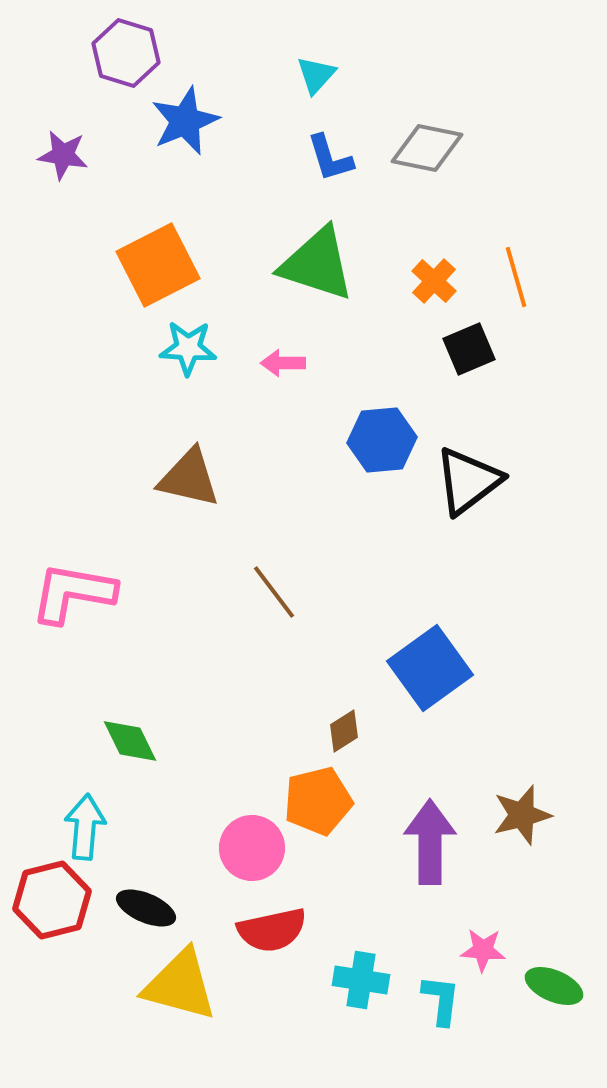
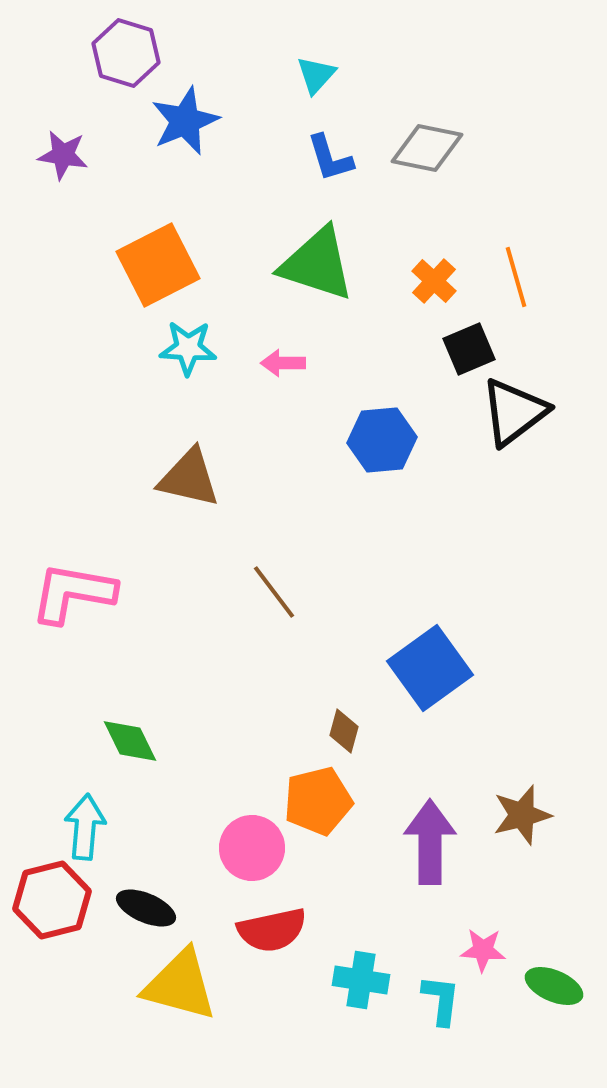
black triangle: moved 46 px right, 69 px up
brown diamond: rotated 42 degrees counterclockwise
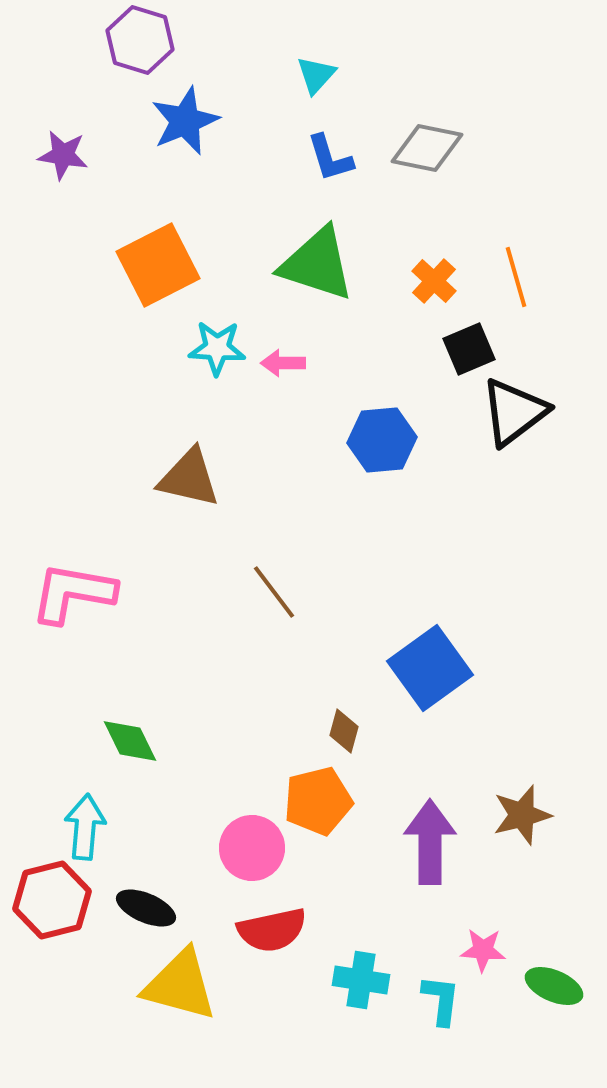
purple hexagon: moved 14 px right, 13 px up
cyan star: moved 29 px right
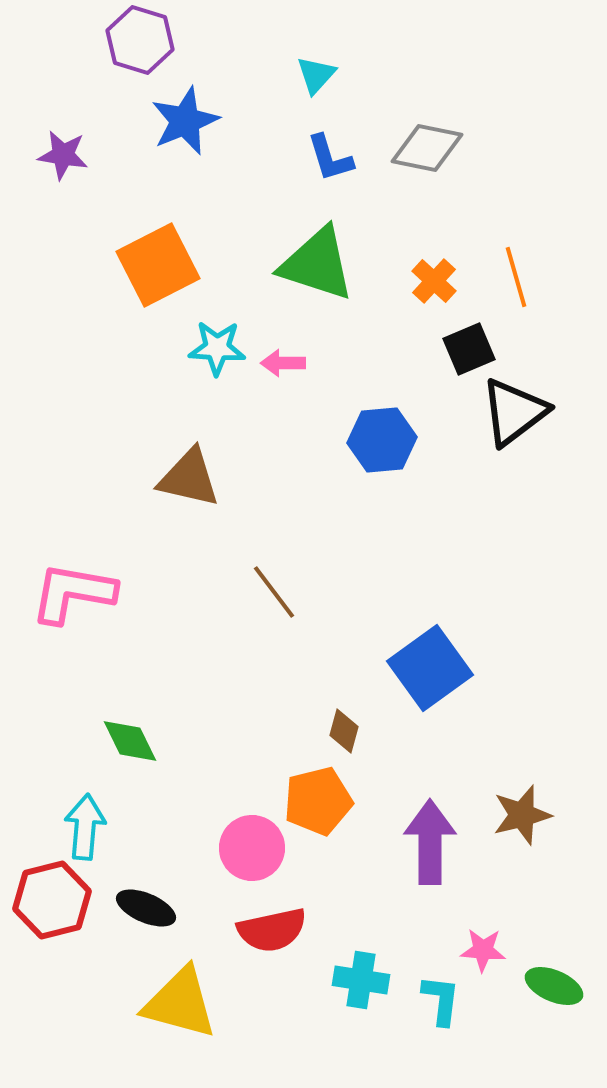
yellow triangle: moved 18 px down
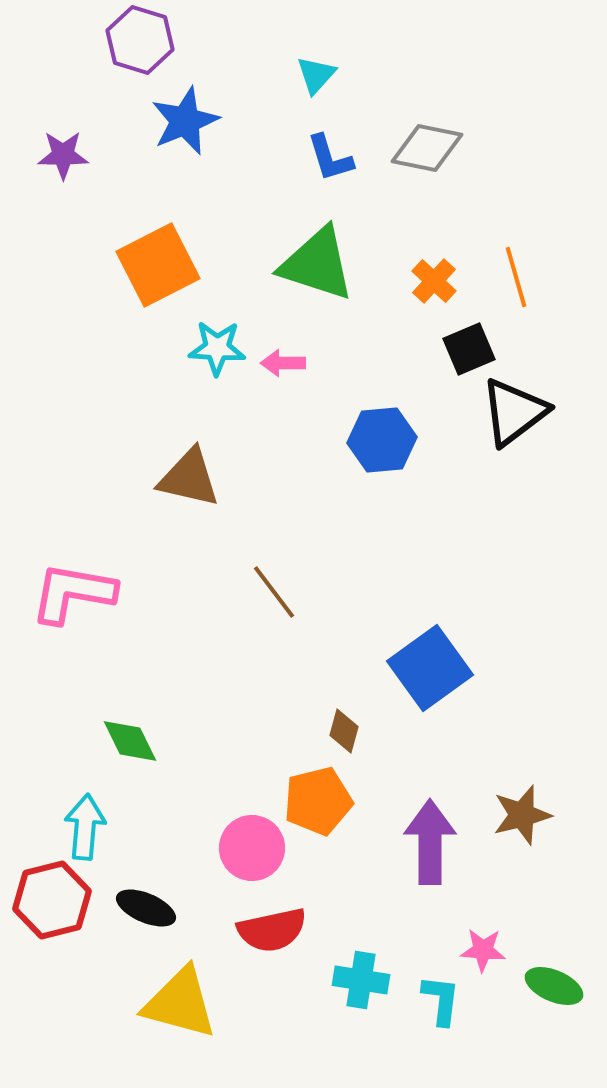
purple star: rotated 9 degrees counterclockwise
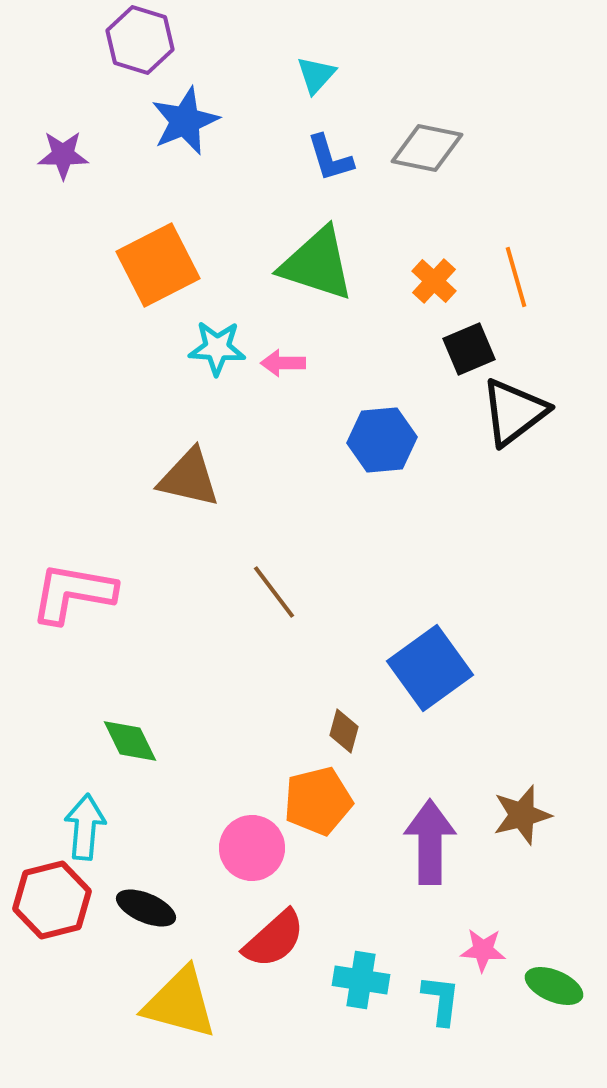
red semicircle: moved 2 px right, 9 px down; rotated 30 degrees counterclockwise
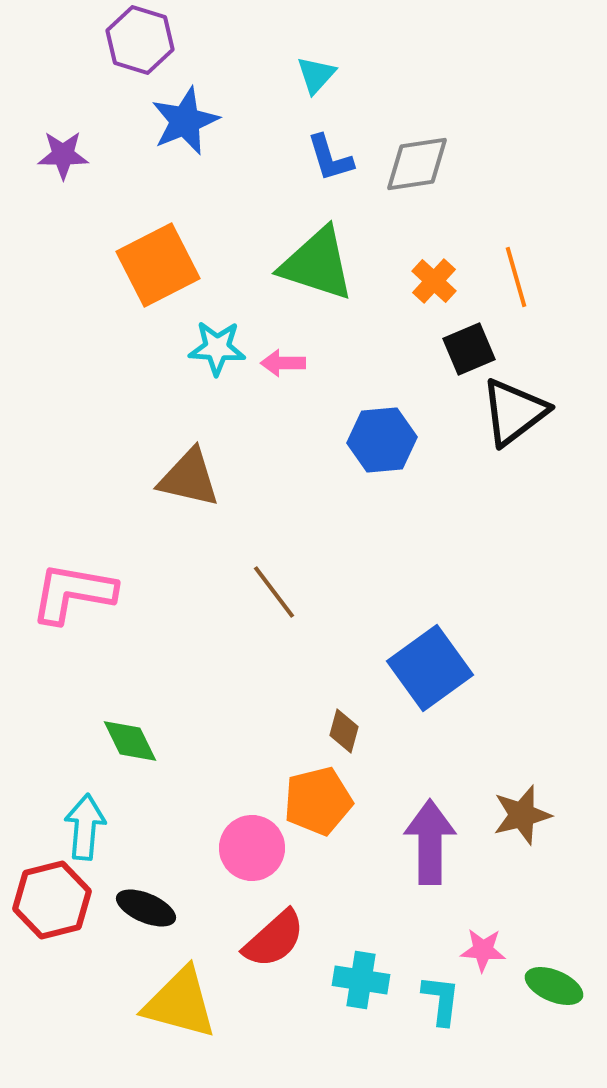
gray diamond: moved 10 px left, 16 px down; rotated 20 degrees counterclockwise
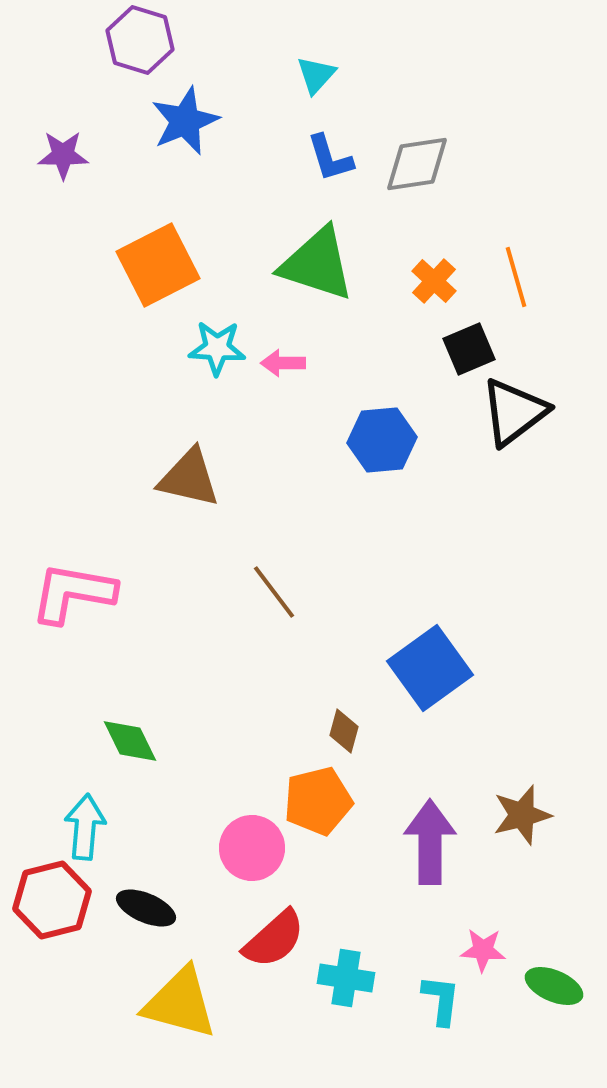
cyan cross: moved 15 px left, 2 px up
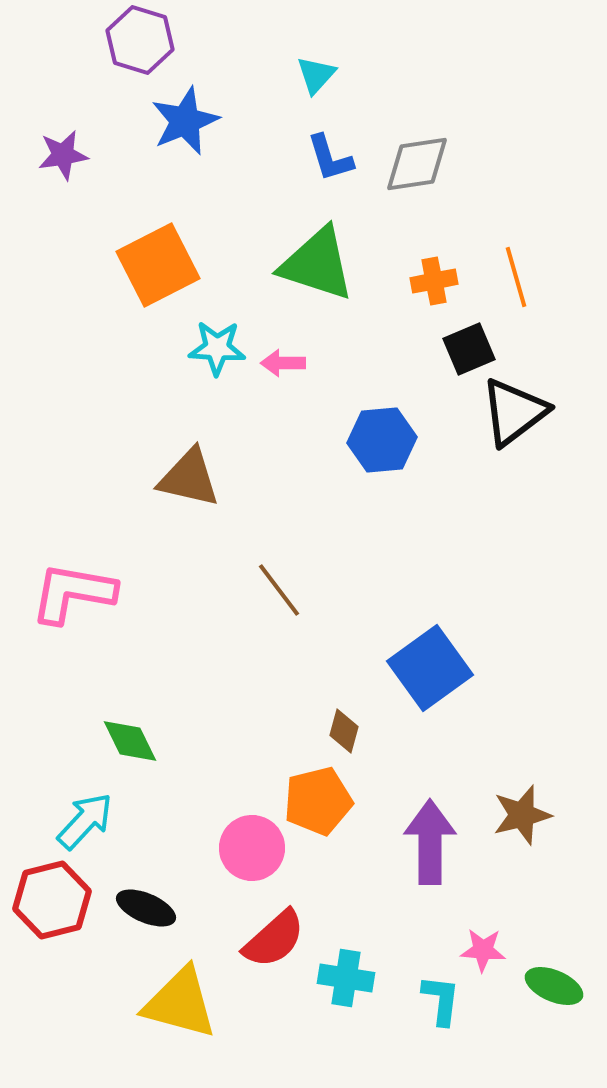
purple star: rotated 9 degrees counterclockwise
orange cross: rotated 36 degrees clockwise
brown line: moved 5 px right, 2 px up
cyan arrow: moved 6 px up; rotated 38 degrees clockwise
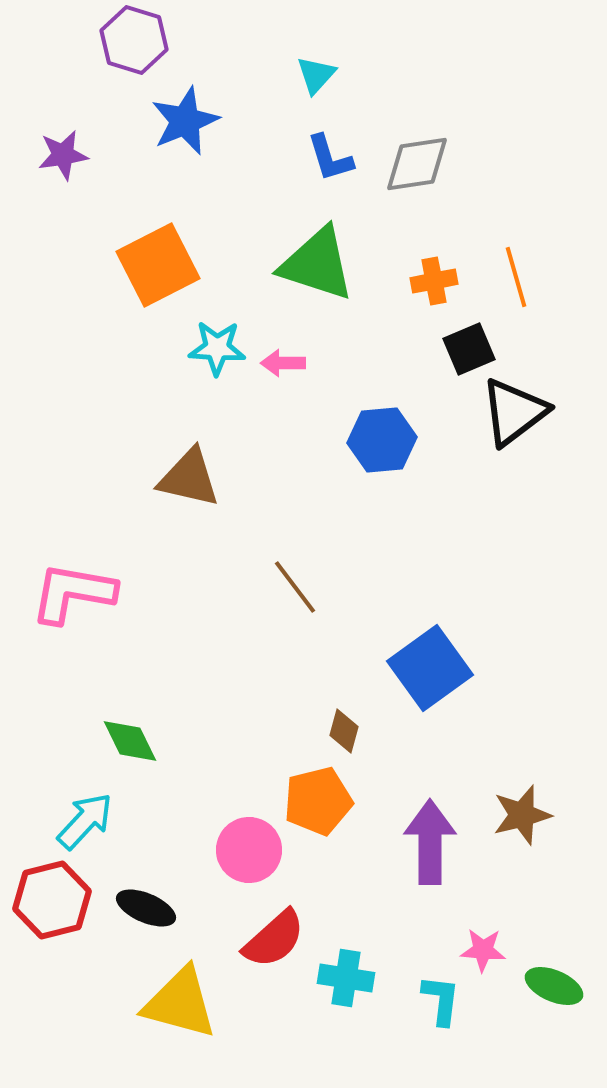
purple hexagon: moved 6 px left
brown line: moved 16 px right, 3 px up
pink circle: moved 3 px left, 2 px down
